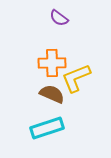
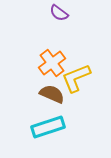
purple semicircle: moved 5 px up
orange cross: rotated 36 degrees counterclockwise
cyan rectangle: moved 1 px right, 1 px up
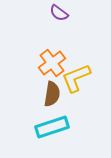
brown semicircle: rotated 75 degrees clockwise
cyan rectangle: moved 4 px right
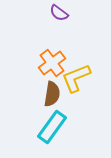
cyan rectangle: rotated 36 degrees counterclockwise
